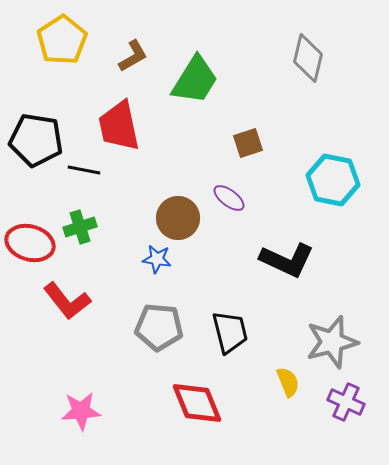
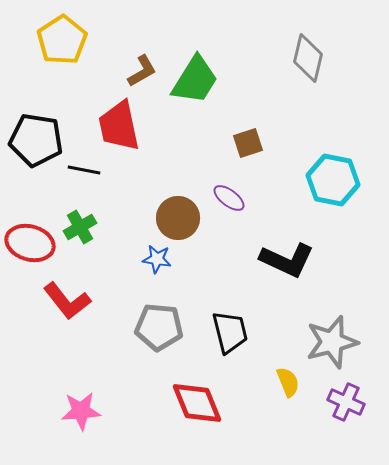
brown L-shape: moved 9 px right, 15 px down
green cross: rotated 12 degrees counterclockwise
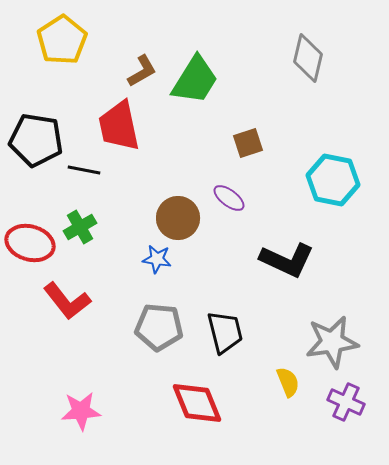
black trapezoid: moved 5 px left
gray star: rotated 6 degrees clockwise
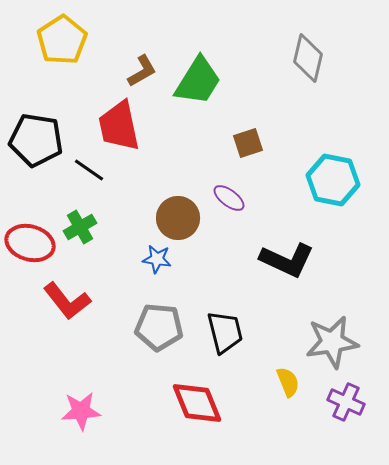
green trapezoid: moved 3 px right, 1 px down
black line: moved 5 px right; rotated 24 degrees clockwise
